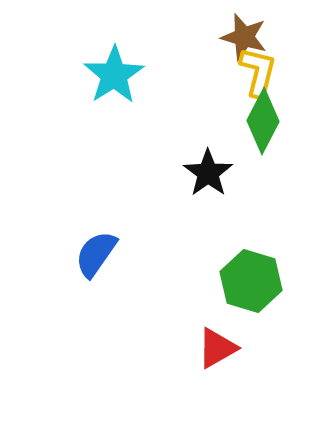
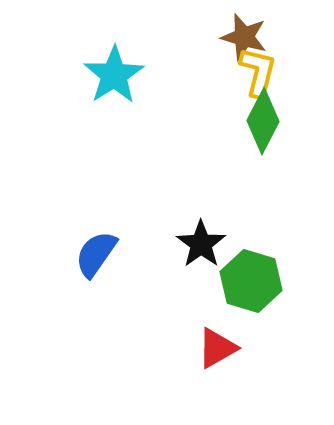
black star: moved 7 px left, 71 px down
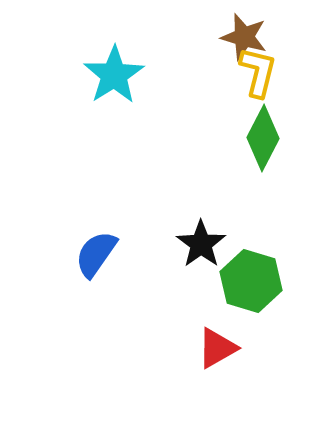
green diamond: moved 17 px down
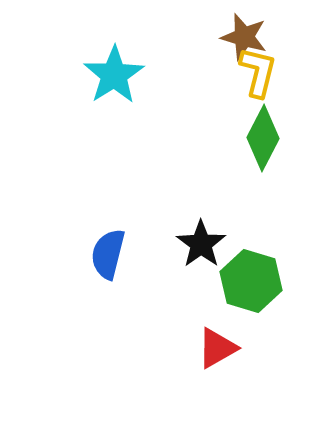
blue semicircle: moved 12 px right; rotated 21 degrees counterclockwise
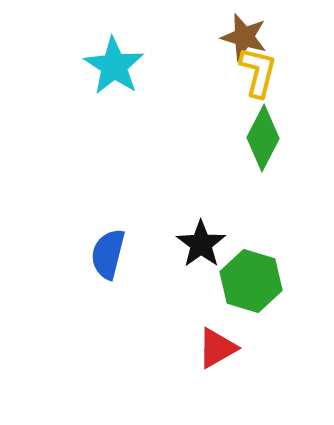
cyan star: moved 9 px up; rotated 6 degrees counterclockwise
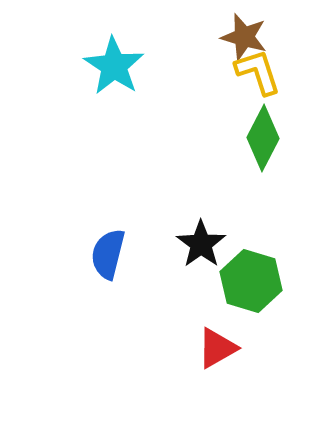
yellow L-shape: rotated 32 degrees counterclockwise
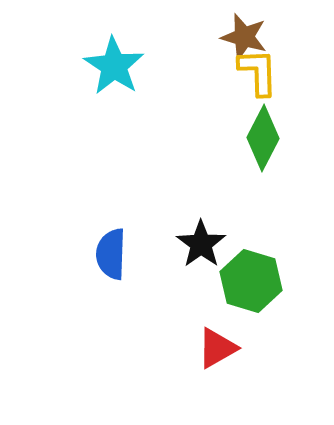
yellow L-shape: rotated 16 degrees clockwise
blue semicircle: moved 3 px right; rotated 12 degrees counterclockwise
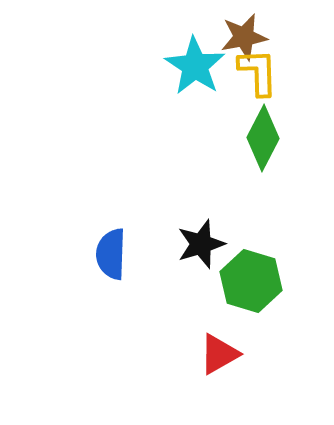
brown star: rotated 27 degrees counterclockwise
cyan star: moved 81 px right
black star: rotated 18 degrees clockwise
red triangle: moved 2 px right, 6 px down
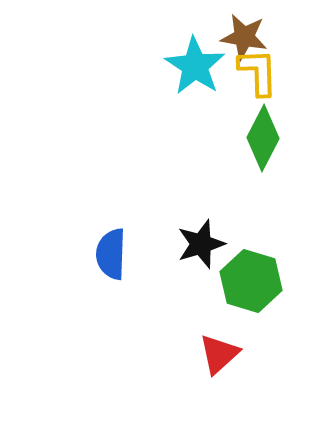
brown star: rotated 21 degrees clockwise
red triangle: rotated 12 degrees counterclockwise
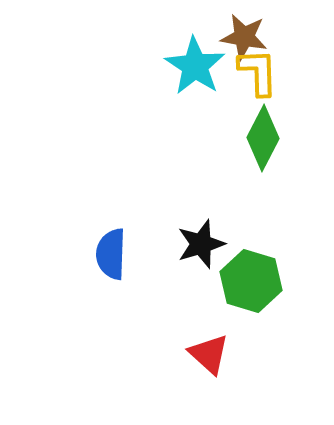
red triangle: moved 10 px left; rotated 36 degrees counterclockwise
